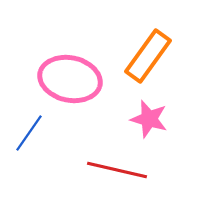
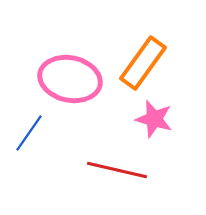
orange rectangle: moved 5 px left, 7 px down
pink star: moved 5 px right
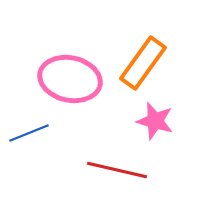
pink star: moved 1 px right, 2 px down
blue line: rotated 33 degrees clockwise
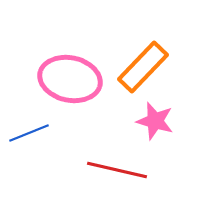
orange rectangle: moved 4 px down; rotated 8 degrees clockwise
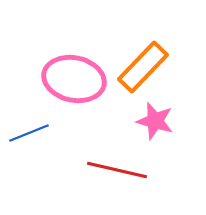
pink ellipse: moved 4 px right
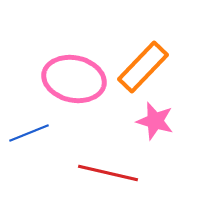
red line: moved 9 px left, 3 px down
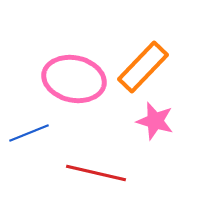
red line: moved 12 px left
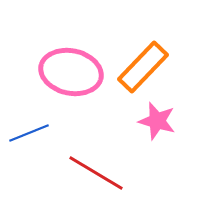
pink ellipse: moved 3 px left, 7 px up
pink star: moved 2 px right
red line: rotated 18 degrees clockwise
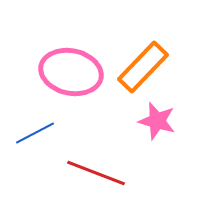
blue line: moved 6 px right; rotated 6 degrees counterclockwise
red line: rotated 10 degrees counterclockwise
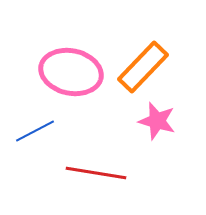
blue line: moved 2 px up
red line: rotated 12 degrees counterclockwise
